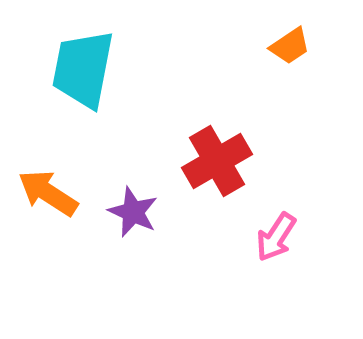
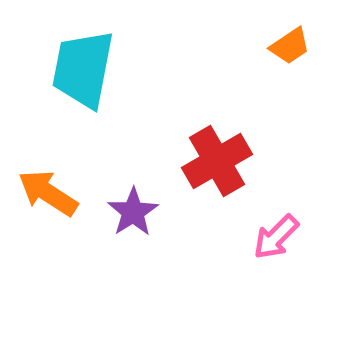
purple star: rotated 15 degrees clockwise
pink arrow: rotated 12 degrees clockwise
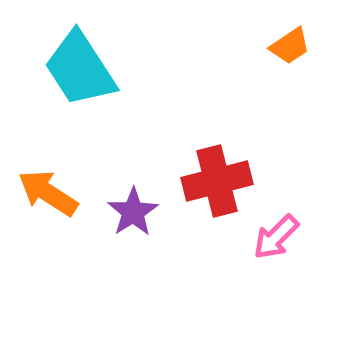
cyan trapezoid: moved 3 px left; rotated 44 degrees counterclockwise
red cross: moved 20 px down; rotated 16 degrees clockwise
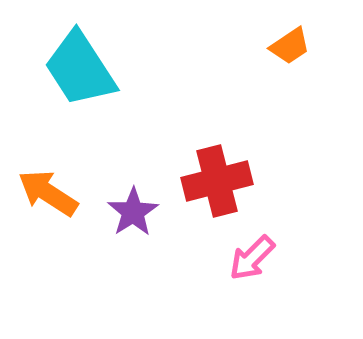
pink arrow: moved 24 px left, 21 px down
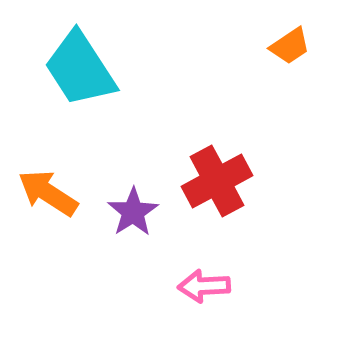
red cross: rotated 14 degrees counterclockwise
pink arrow: moved 48 px left, 28 px down; rotated 42 degrees clockwise
